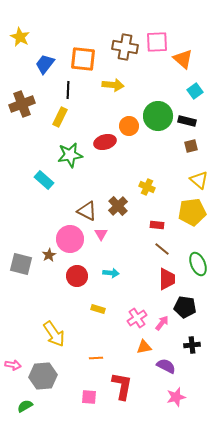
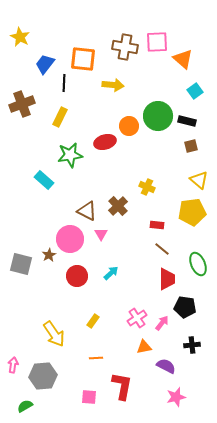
black line at (68, 90): moved 4 px left, 7 px up
cyan arrow at (111, 273): rotated 49 degrees counterclockwise
yellow rectangle at (98, 309): moved 5 px left, 12 px down; rotated 72 degrees counterclockwise
pink arrow at (13, 365): rotated 91 degrees counterclockwise
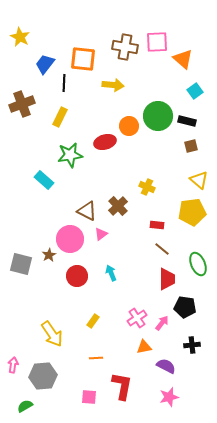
pink triangle at (101, 234): rotated 24 degrees clockwise
cyan arrow at (111, 273): rotated 70 degrees counterclockwise
yellow arrow at (54, 334): moved 2 px left
pink star at (176, 397): moved 7 px left
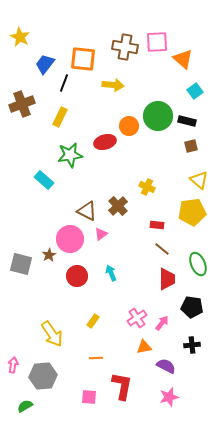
black line at (64, 83): rotated 18 degrees clockwise
black pentagon at (185, 307): moved 7 px right
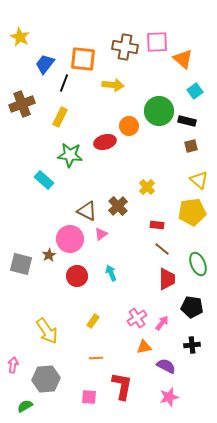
green circle at (158, 116): moved 1 px right, 5 px up
green star at (70, 155): rotated 15 degrees clockwise
yellow cross at (147, 187): rotated 21 degrees clockwise
yellow arrow at (52, 334): moved 5 px left, 3 px up
gray hexagon at (43, 376): moved 3 px right, 3 px down
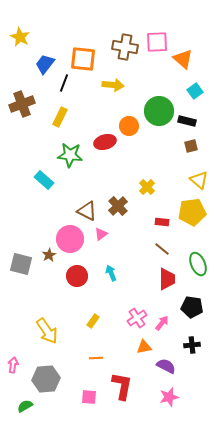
red rectangle at (157, 225): moved 5 px right, 3 px up
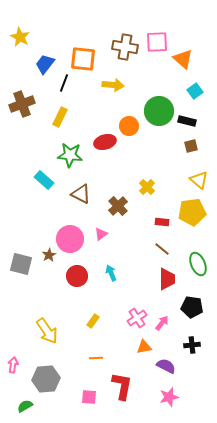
brown triangle at (87, 211): moved 6 px left, 17 px up
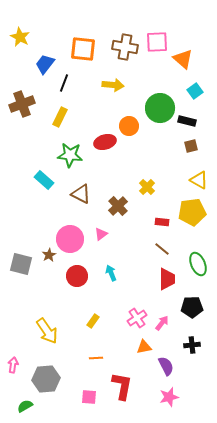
orange square at (83, 59): moved 10 px up
green circle at (159, 111): moved 1 px right, 3 px up
yellow triangle at (199, 180): rotated 12 degrees counterclockwise
black pentagon at (192, 307): rotated 10 degrees counterclockwise
purple semicircle at (166, 366): rotated 36 degrees clockwise
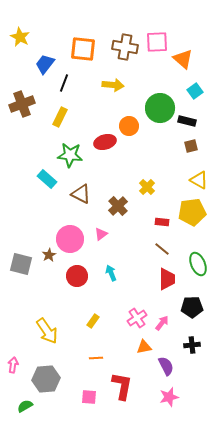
cyan rectangle at (44, 180): moved 3 px right, 1 px up
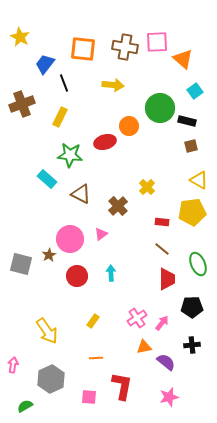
black line at (64, 83): rotated 42 degrees counterclockwise
cyan arrow at (111, 273): rotated 21 degrees clockwise
purple semicircle at (166, 366): moved 4 px up; rotated 24 degrees counterclockwise
gray hexagon at (46, 379): moved 5 px right; rotated 20 degrees counterclockwise
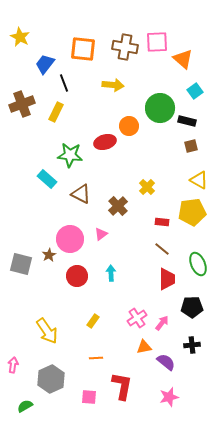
yellow rectangle at (60, 117): moved 4 px left, 5 px up
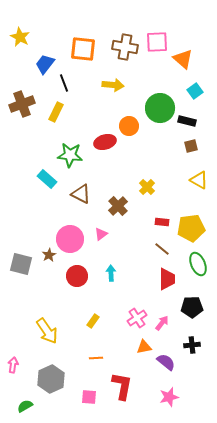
yellow pentagon at (192, 212): moved 1 px left, 16 px down
